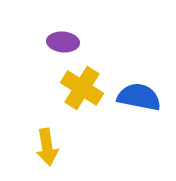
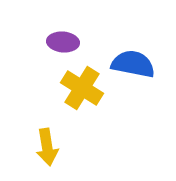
blue semicircle: moved 6 px left, 33 px up
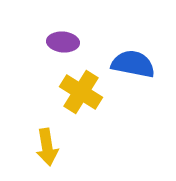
yellow cross: moved 1 px left, 4 px down
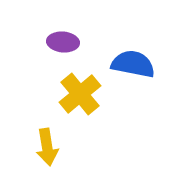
yellow cross: moved 1 px left, 2 px down; rotated 18 degrees clockwise
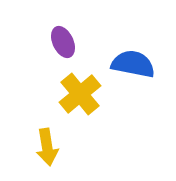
purple ellipse: rotated 60 degrees clockwise
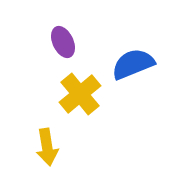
blue semicircle: rotated 33 degrees counterclockwise
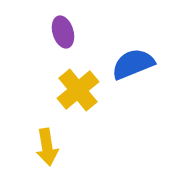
purple ellipse: moved 10 px up; rotated 8 degrees clockwise
yellow cross: moved 2 px left, 4 px up
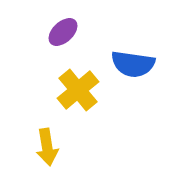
purple ellipse: rotated 64 degrees clockwise
blue semicircle: rotated 150 degrees counterclockwise
